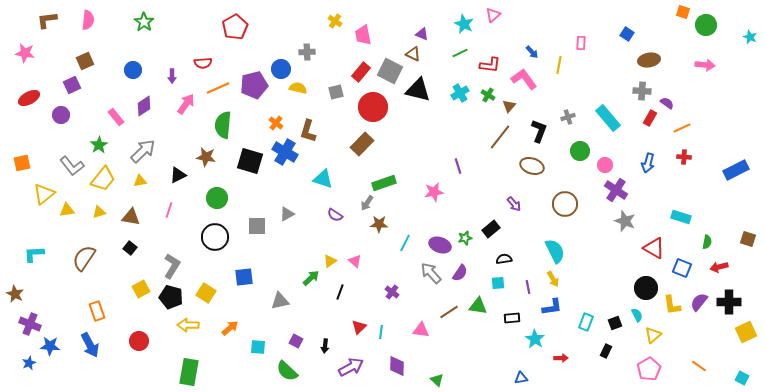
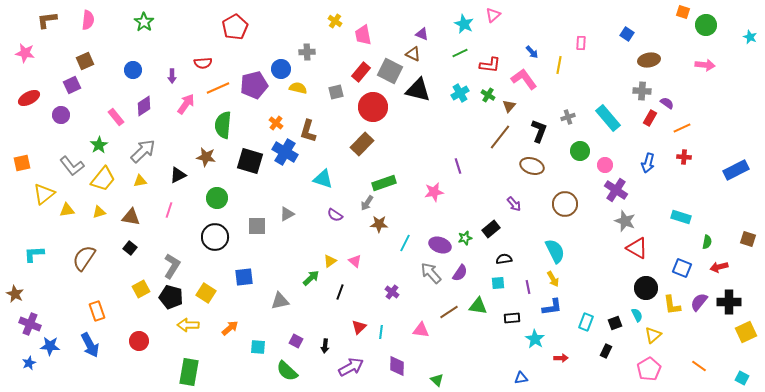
red triangle at (654, 248): moved 17 px left
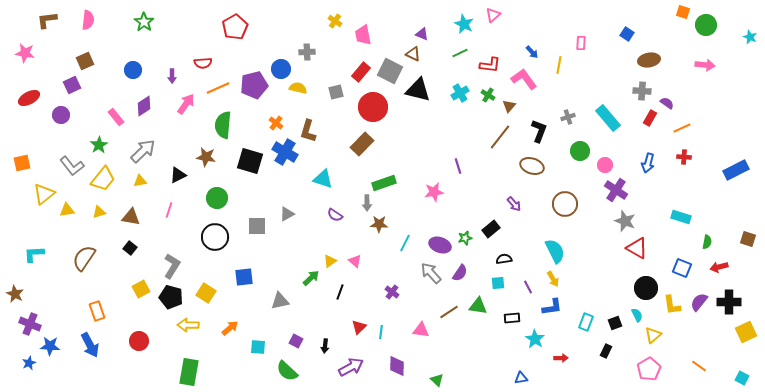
gray arrow at (367, 203): rotated 35 degrees counterclockwise
purple line at (528, 287): rotated 16 degrees counterclockwise
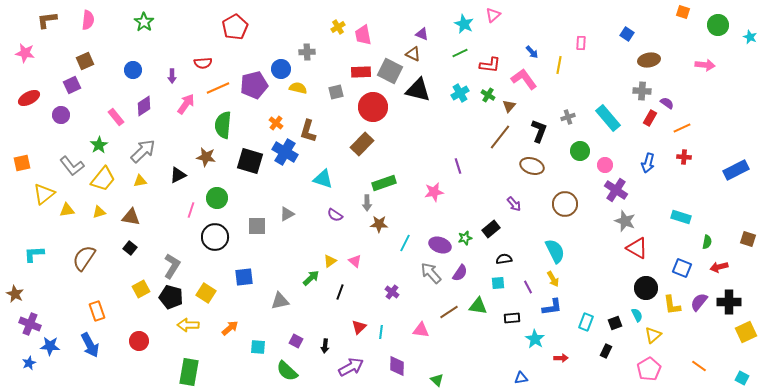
yellow cross at (335, 21): moved 3 px right, 6 px down; rotated 24 degrees clockwise
green circle at (706, 25): moved 12 px right
red rectangle at (361, 72): rotated 48 degrees clockwise
pink line at (169, 210): moved 22 px right
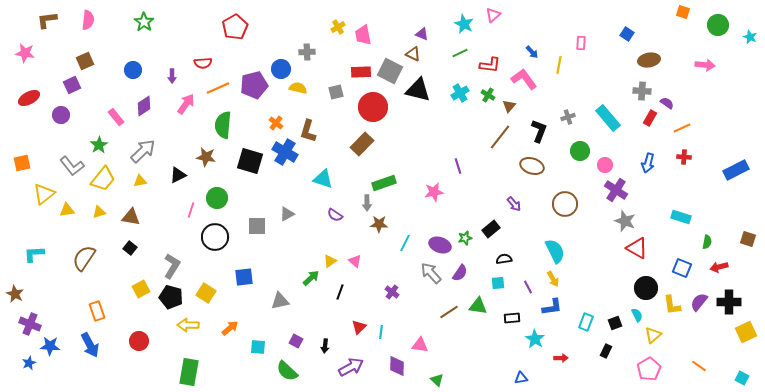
pink triangle at (421, 330): moved 1 px left, 15 px down
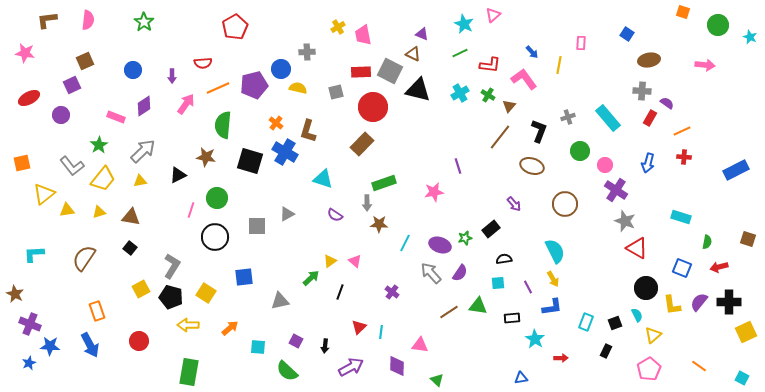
pink rectangle at (116, 117): rotated 30 degrees counterclockwise
orange line at (682, 128): moved 3 px down
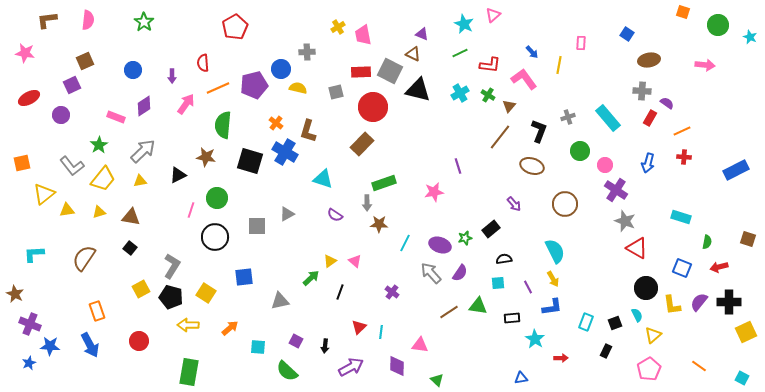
red semicircle at (203, 63): rotated 90 degrees clockwise
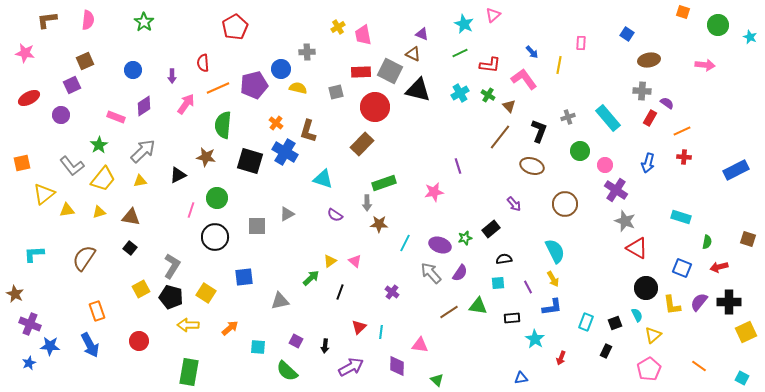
brown triangle at (509, 106): rotated 24 degrees counterclockwise
red circle at (373, 107): moved 2 px right
red arrow at (561, 358): rotated 112 degrees clockwise
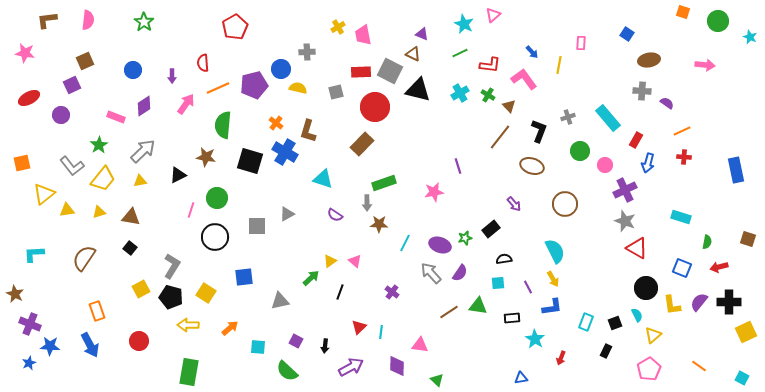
green circle at (718, 25): moved 4 px up
red rectangle at (650, 118): moved 14 px left, 22 px down
blue rectangle at (736, 170): rotated 75 degrees counterclockwise
purple cross at (616, 190): moved 9 px right; rotated 30 degrees clockwise
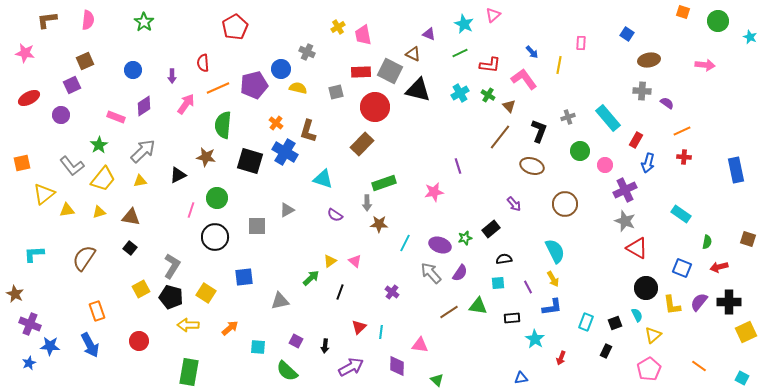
purple triangle at (422, 34): moved 7 px right
gray cross at (307, 52): rotated 28 degrees clockwise
gray triangle at (287, 214): moved 4 px up
cyan rectangle at (681, 217): moved 3 px up; rotated 18 degrees clockwise
